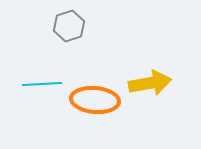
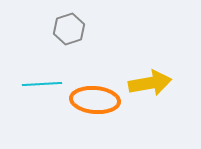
gray hexagon: moved 3 px down
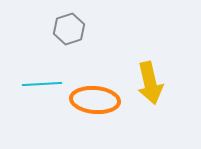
yellow arrow: rotated 87 degrees clockwise
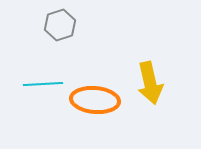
gray hexagon: moved 9 px left, 4 px up
cyan line: moved 1 px right
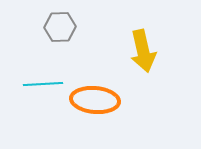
gray hexagon: moved 2 px down; rotated 16 degrees clockwise
yellow arrow: moved 7 px left, 32 px up
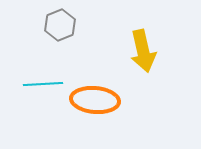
gray hexagon: moved 2 px up; rotated 20 degrees counterclockwise
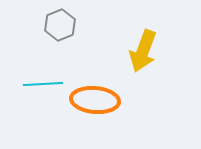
yellow arrow: rotated 33 degrees clockwise
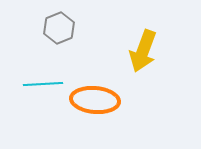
gray hexagon: moved 1 px left, 3 px down
